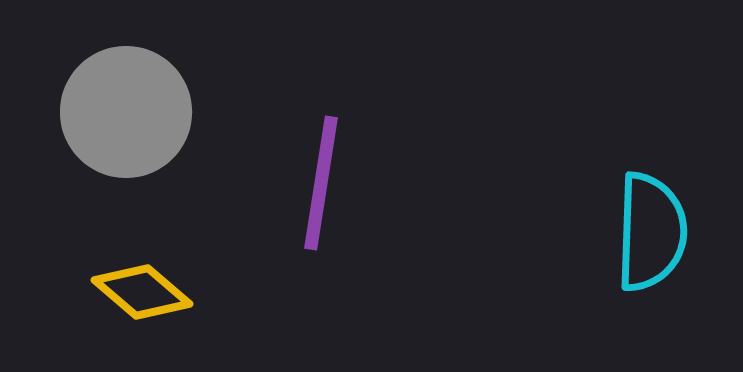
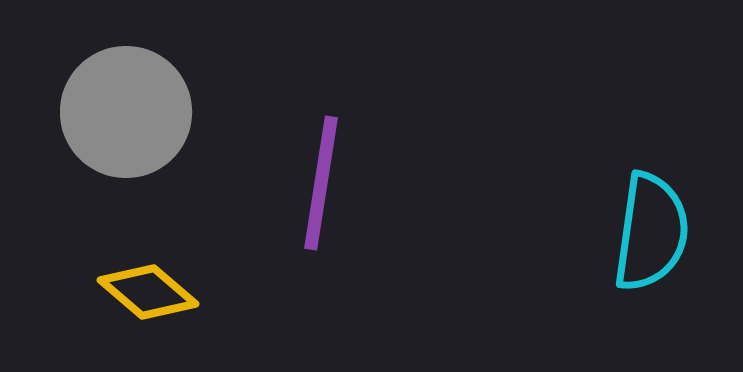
cyan semicircle: rotated 6 degrees clockwise
yellow diamond: moved 6 px right
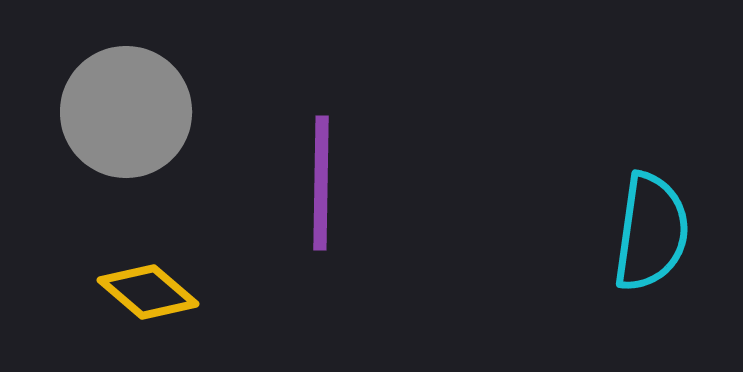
purple line: rotated 8 degrees counterclockwise
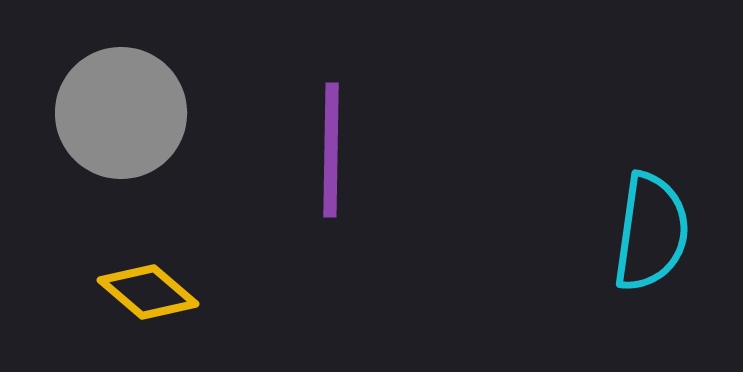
gray circle: moved 5 px left, 1 px down
purple line: moved 10 px right, 33 px up
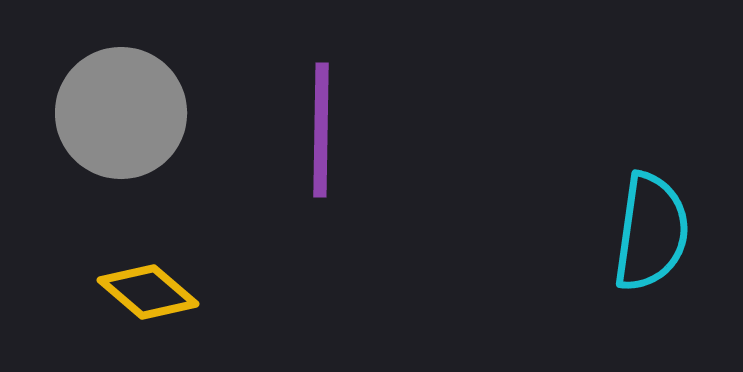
purple line: moved 10 px left, 20 px up
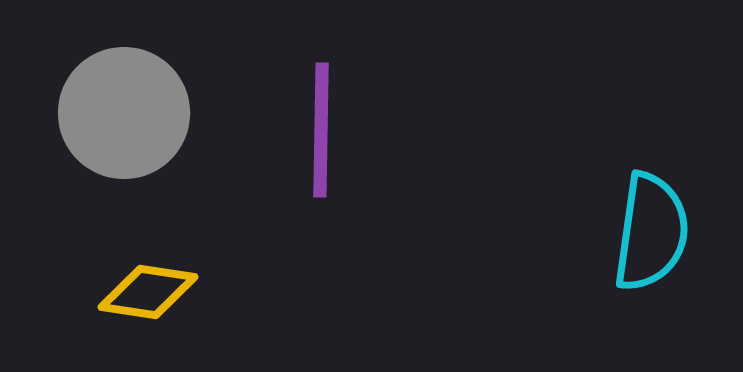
gray circle: moved 3 px right
yellow diamond: rotated 32 degrees counterclockwise
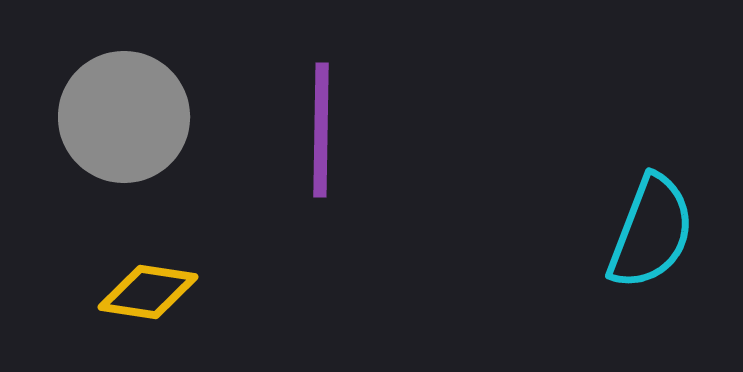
gray circle: moved 4 px down
cyan semicircle: rotated 13 degrees clockwise
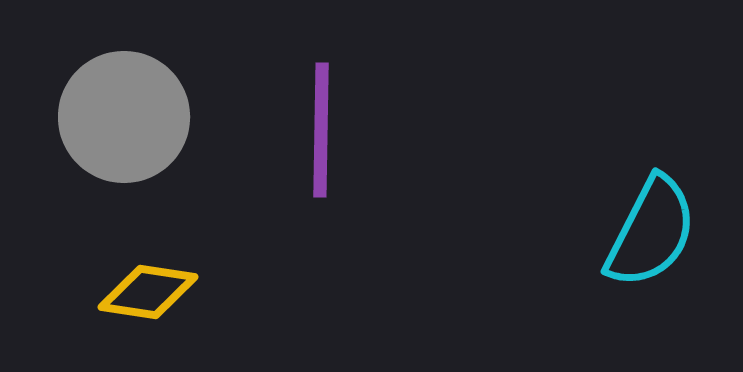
cyan semicircle: rotated 6 degrees clockwise
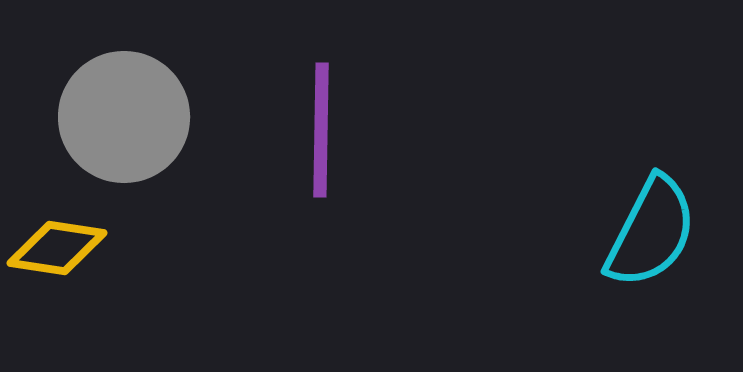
yellow diamond: moved 91 px left, 44 px up
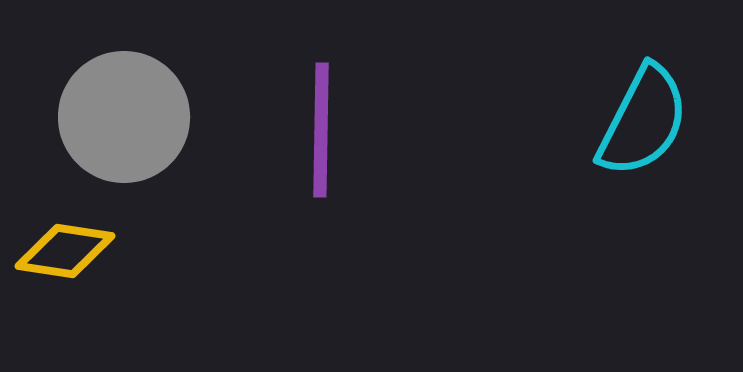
cyan semicircle: moved 8 px left, 111 px up
yellow diamond: moved 8 px right, 3 px down
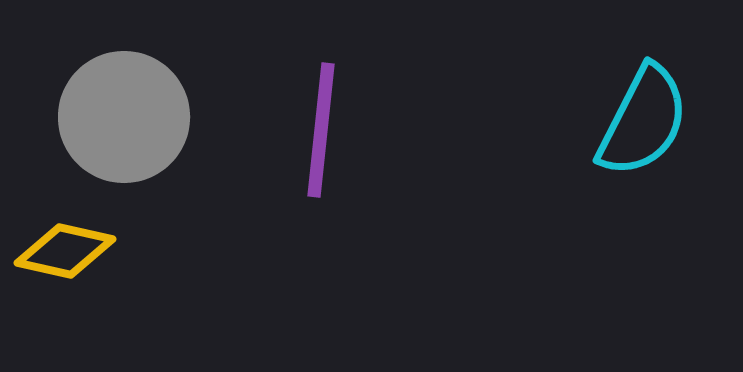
purple line: rotated 5 degrees clockwise
yellow diamond: rotated 4 degrees clockwise
